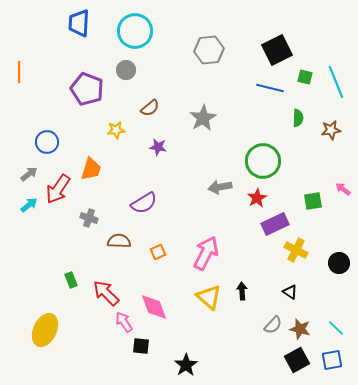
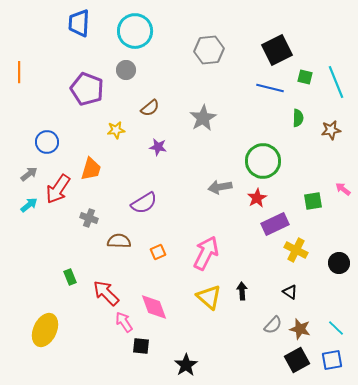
green rectangle at (71, 280): moved 1 px left, 3 px up
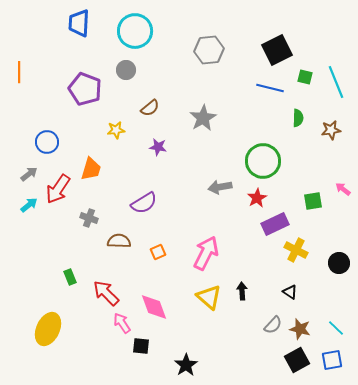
purple pentagon at (87, 89): moved 2 px left
pink arrow at (124, 322): moved 2 px left, 1 px down
yellow ellipse at (45, 330): moved 3 px right, 1 px up
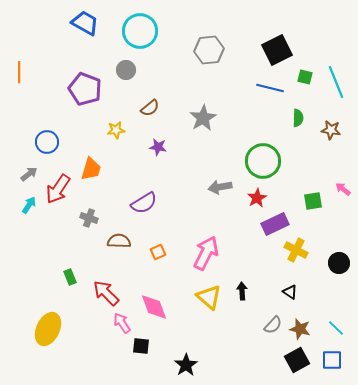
blue trapezoid at (79, 23): moved 6 px right; rotated 116 degrees clockwise
cyan circle at (135, 31): moved 5 px right
brown star at (331, 130): rotated 18 degrees clockwise
cyan arrow at (29, 205): rotated 18 degrees counterclockwise
blue square at (332, 360): rotated 10 degrees clockwise
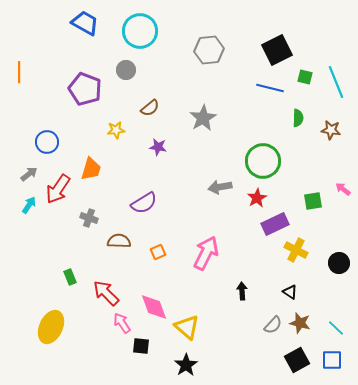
yellow triangle at (209, 297): moved 22 px left, 30 px down
yellow ellipse at (48, 329): moved 3 px right, 2 px up
brown star at (300, 329): moved 6 px up
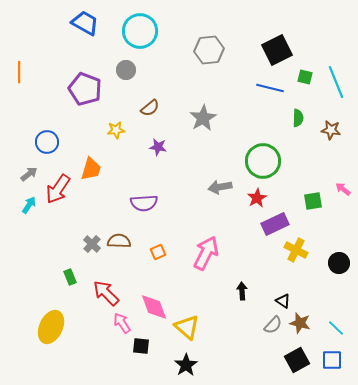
purple semicircle at (144, 203): rotated 28 degrees clockwise
gray cross at (89, 218): moved 3 px right, 26 px down; rotated 24 degrees clockwise
black triangle at (290, 292): moved 7 px left, 9 px down
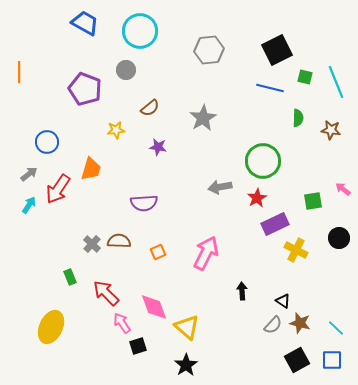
black circle at (339, 263): moved 25 px up
black square at (141, 346): moved 3 px left; rotated 24 degrees counterclockwise
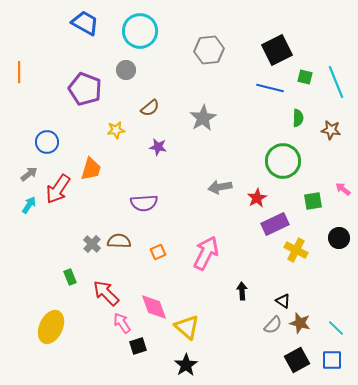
green circle at (263, 161): moved 20 px right
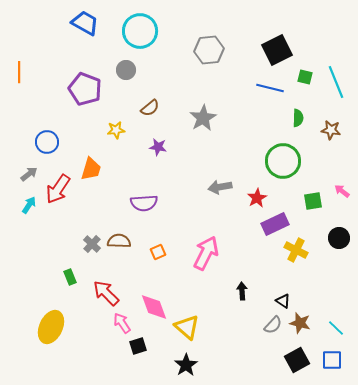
pink arrow at (343, 189): moved 1 px left, 2 px down
